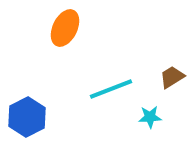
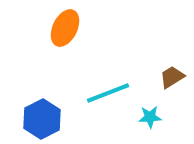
cyan line: moved 3 px left, 4 px down
blue hexagon: moved 15 px right, 2 px down
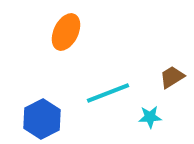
orange ellipse: moved 1 px right, 4 px down
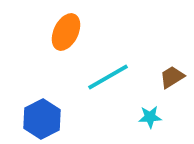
cyan line: moved 16 px up; rotated 9 degrees counterclockwise
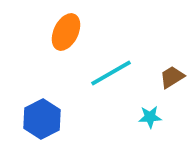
cyan line: moved 3 px right, 4 px up
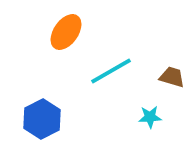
orange ellipse: rotated 9 degrees clockwise
cyan line: moved 2 px up
brown trapezoid: rotated 48 degrees clockwise
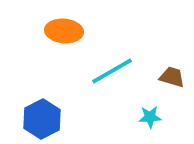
orange ellipse: moved 2 px left, 1 px up; rotated 60 degrees clockwise
cyan line: moved 1 px right
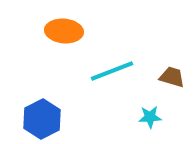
cyan line: rotated 9 degrees clockwise
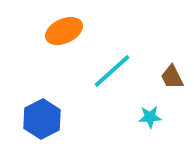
orange ellipse: rotated 30 degrees counterclockwise
cyan line: rotated 21 degrees counterclockwise
brown trapezoid: rotated 132 degrees counterclockwise
